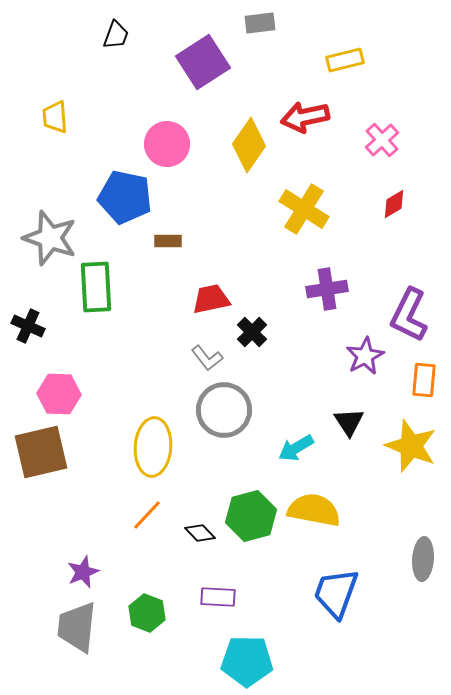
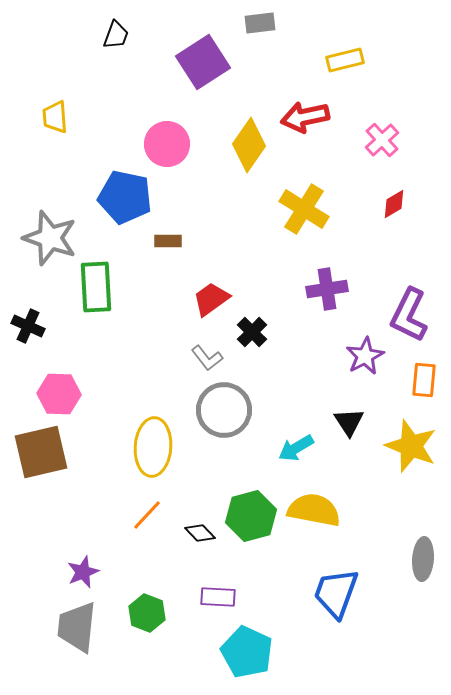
red trapezoid at (211, 299): rotated 24 degrees counterclockwise
cyan pentagon at (247, 661): moved 9 px up; rotated 24 degrees clockwise
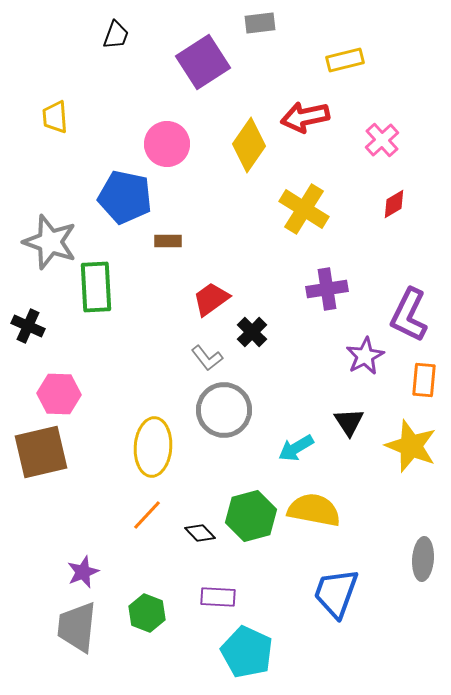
gray star at (50, 238): moved 4 px down
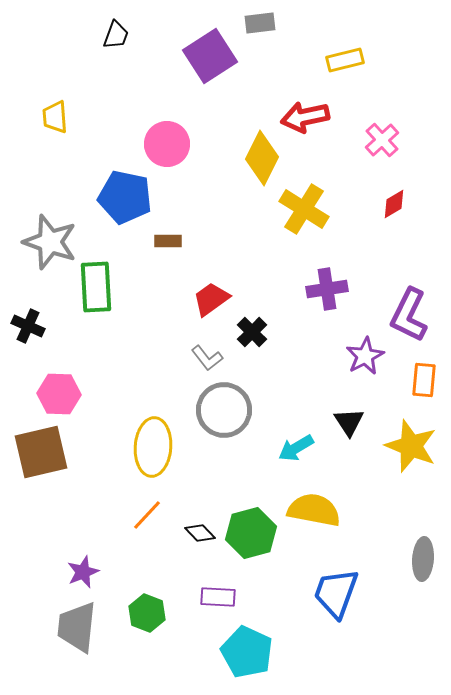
purple square at (203, 62): moved 7 px right, 6 px up
yellow diamond at (249, 145): moved 13 px right, 13 px down; rotated 8 degrees counterclockwise
green hexagon at (251, 516): moved 17 px down
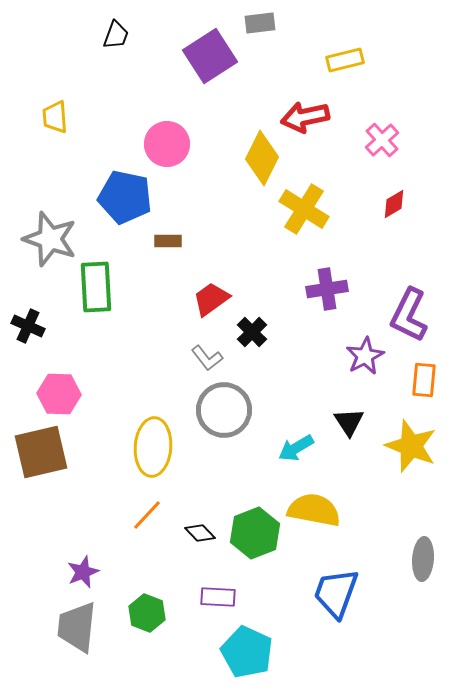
gray star at (50, 242): moved 3 px up
green hexagon at (251, 533): moved 4 px right; rotated 6 degrees counterclockwise
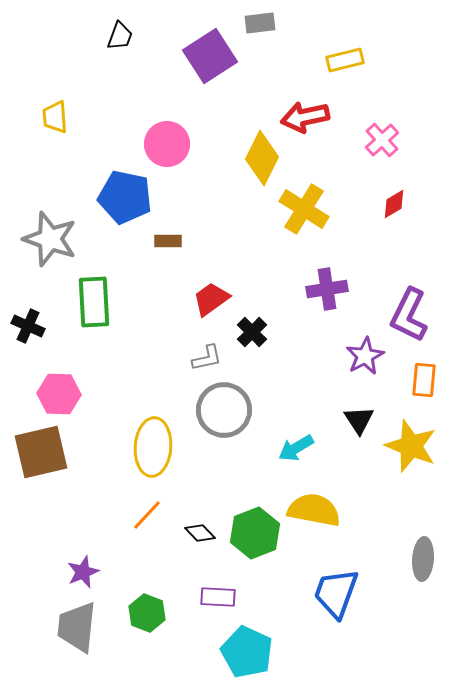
black trapezoid at (116, 35): moved 4 px right, 1 px down
green rectangle at (96, 287): moved 2 px left, 15 px down
gray L-shape at (207, 358): rotated 64 degrees counterclockwise
black triangle at (349, 422): moved 10 px right, 2 px up
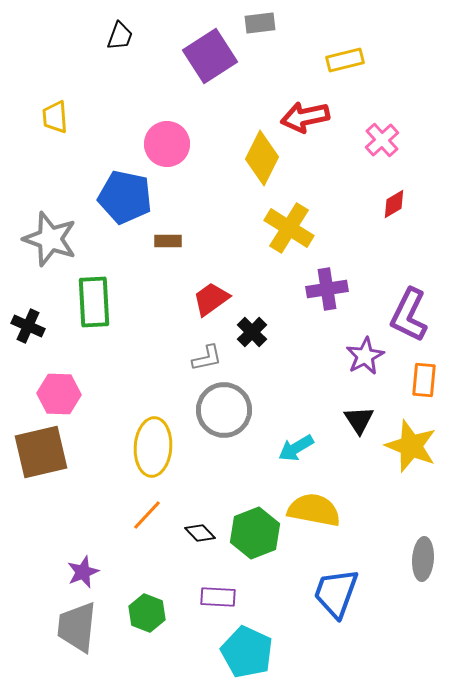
yellow cross at (304, 209): moved 15 px left, 19 px down
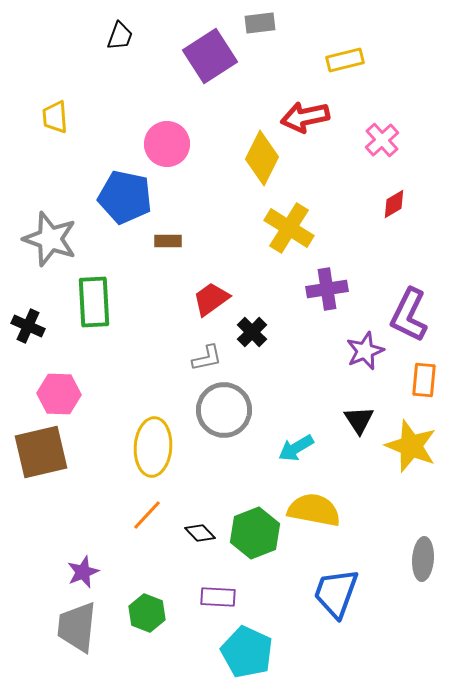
purple star at (365, 356): moved 5 px up; rotated 6 degrees clockwise
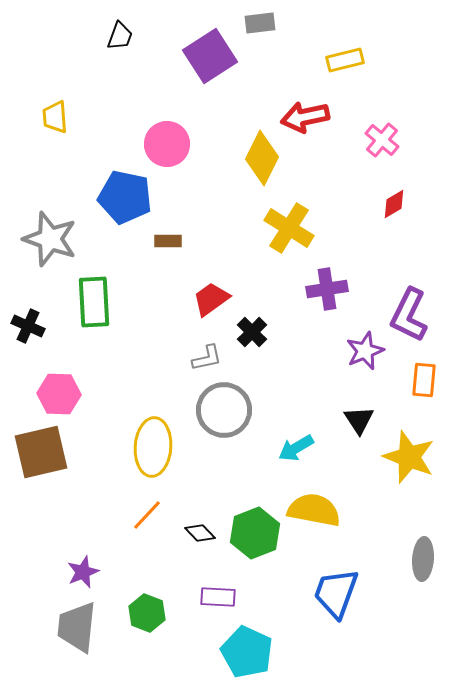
pink cross at (382, 140): rotated 8 degrees counterclockwise
yellow star at (411, 446): moved 2 px left, 11 px down
